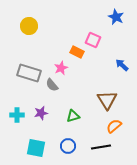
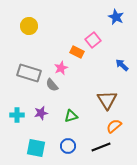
pink square: rotated 28 degrees clockwise
green triangle: moved 2 px left
black line: rotated 12 degrees counterclockwise
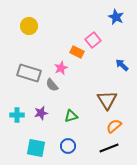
black line: moved 8 px right, 1 px down
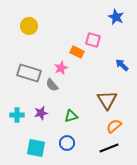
pink square: rotated 35 degrees counterclockwise
blue circle: moved 1 px left, 3 px up
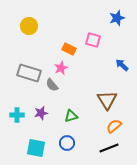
blue star: moved 1 px right, 1 px down; rotated 28 degrees clockwise
orange rectangle: moved 8 px left, 3 px up
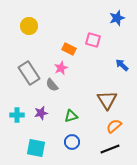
gray rectangle: rotated 40 degrees clockwise
blue circle: moved 5 px right, 1 px up
black line: moved 1 px right, 1 px down
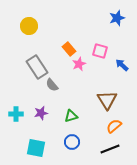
pink square: moved 7 px right, 11 px down
orange rectangle: rotated 24 degrees clockwise
pink star: moved 18 px right, 4 px up
gray rectangle: moved 8 px right, 6 px up
cyan cross: moved 1 px left, 1 px up
